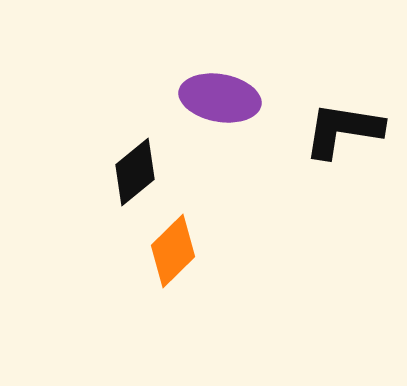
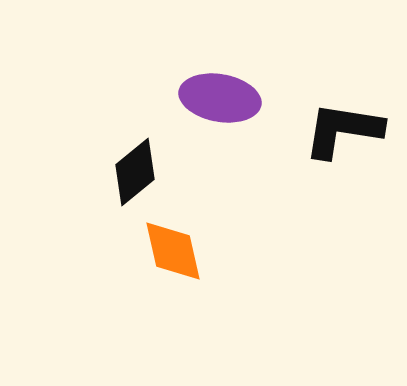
orange diamond: rotated 58 degrees counterclockwise
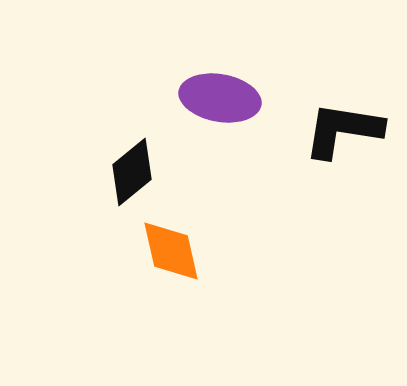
black diamond: moved 3 px left
orange diamond: moved 2 px left
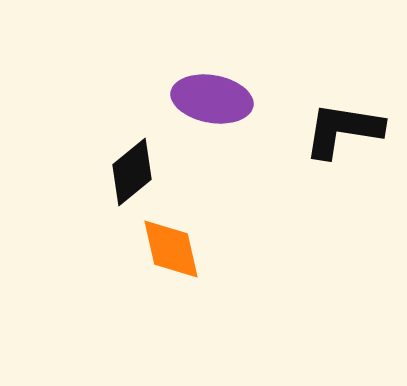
purple ellipse: moved 8 px left, 1 px down
orange diamond: moved 2 px up
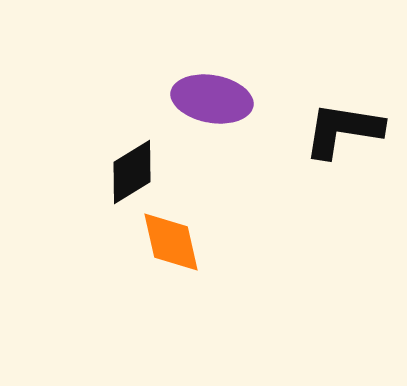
black diamond: rotated 8 degrees clockwise
orange diamond: moved 7 px up
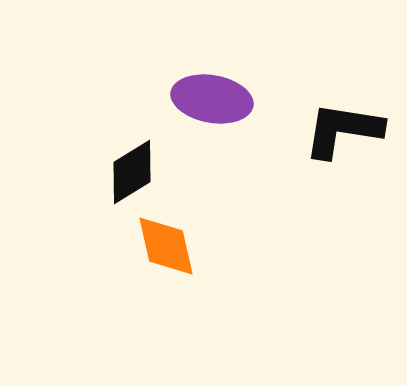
orange diamond: moved 5 px left, 4 px down
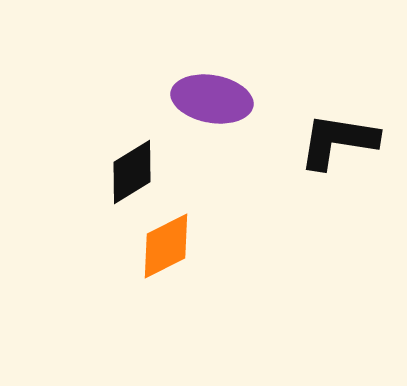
black L-shape: moved 5 px left, 11 px down
orange diamond: rotated 76 degrees clockwise
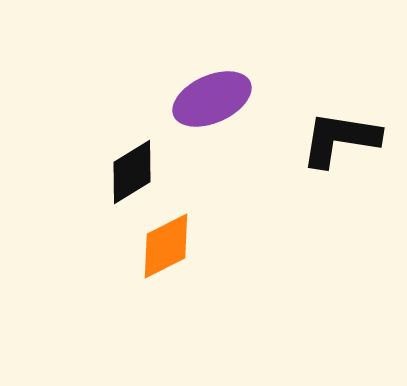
purple ellipse: rotated 34 degrees counterclockwise
black L-shape: moved 2 px right, 2 px up
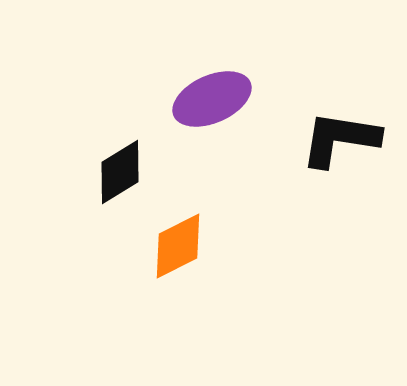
black diamond: moved 12 px left
orange diamond: moved 12 px right
